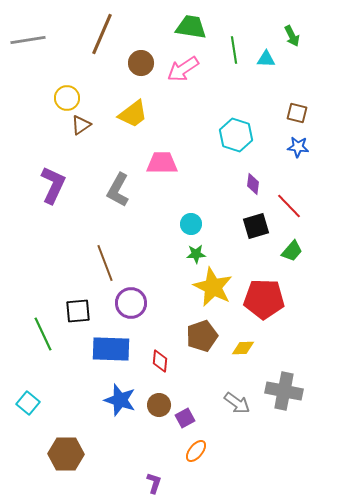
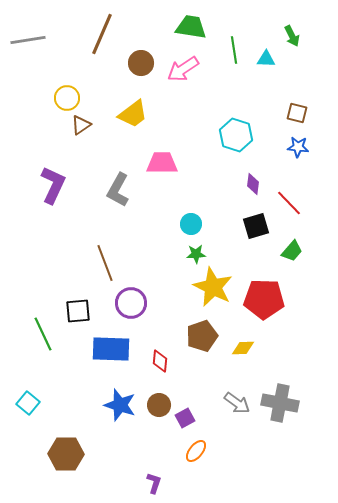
red line at (289, 206): moved 3 px up
gray cross at (284, 391): moved 4 px left, 12 px down
blue star at (120, 400): moved 5 px down
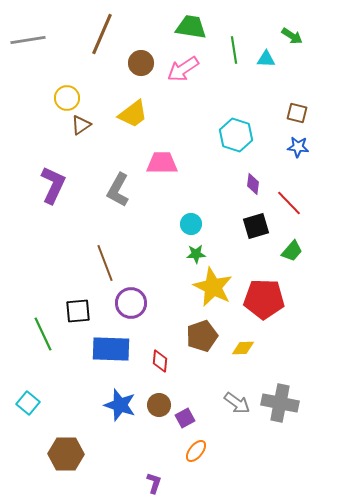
green arrow at (292, 36): rotated 30 degrees counterclockwise
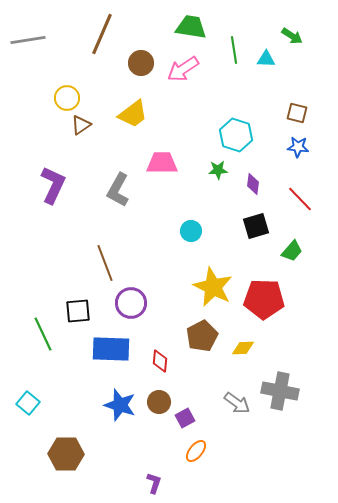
red line at (289, 203): moved 11 px right, 4 px up
cyan circle at (191, 224): moved 7 px down
green star at (196, 254): moved 22 px right, 84 px up
brown pentagon at (202, 336): rotated 8 degrees counterclockwise
gray cross at (280, 403): moved 12 px up
brown circle at (159, 405): moved 3 px up
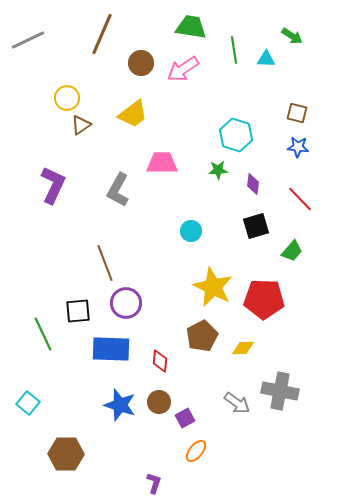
gray line at (28, 40): rotated 16 degrees counterclockwise
purple circle at (131, 303): moved 5 px left
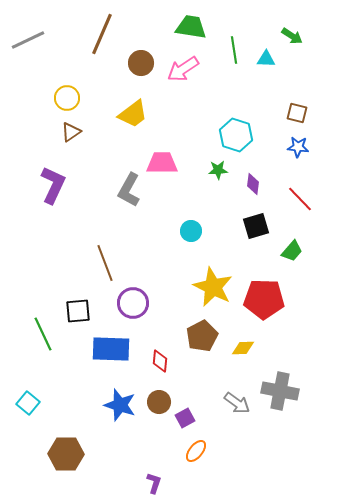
brown triangle at (81, 125): moved 10 px left, 7 px down
gray L-shape at (118, 190): moved 11 px right
purple circle at (126, 303): moved 7 px right
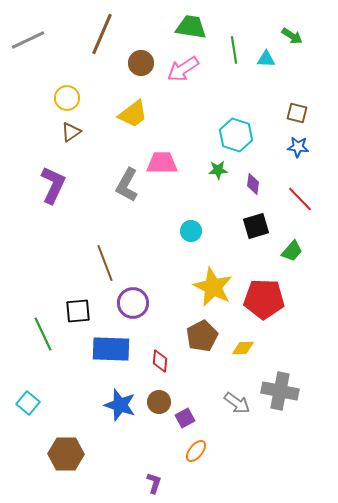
gray L-shape at (129, 190): moved 2 px left, 5 px up
